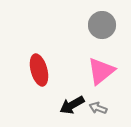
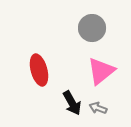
gray circle: moved 10 px left, 3 px down
black arrow: moved 2 px up; rotated 90 degrees counterclockwise
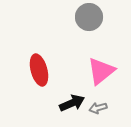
gray circle: moved 3 px left, 11 px up
black arrow: rotated 85 degrees counterclockwise
gray arrow: rotated 36 degrees counterclockwise
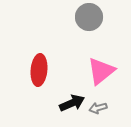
red ellipse: rotated 20 degrees clockwise
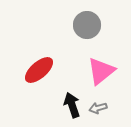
gray circle: moved 2 px left, 8 px down
red ellipse: rotated 44 degrees clockwise
black arrow: moved 2 px down; rotated 85 degrees counterclockwise
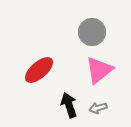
gray circle: moved 5 px right, 7 px down
pink triangle: moved 2 px left, 1 px up
black arrow: moved 3 px left
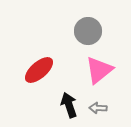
gray circle: moved 4 px left, 1 px up
gray arrow: rotated 18 degrees clockwise
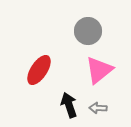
red ellipse: rotated 16 degrees counterclockwise
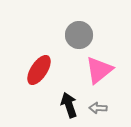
gray circle: moved 9 px left, 4 px down
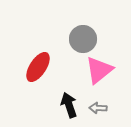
gray circle: moved 4 px right, 4 px down
red ellipse: moved 1 px left, 3 px up
